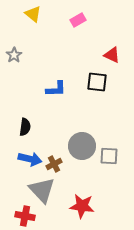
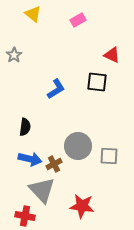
blue L-shape: rotated 30 degrees counterclockwise
gray circle: moved 4 px left
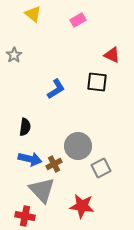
gray square: moved 8 px left, 12 px down; rotated 30 degrees counterclockwise
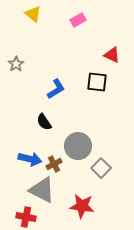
gray star: moved 2 px right, 9 px down
black semicircle: moved 19 px right, 5 px up; rotated 138 degrees clockwise
gray square: rotated 18 degrees counterclockwise
gray triangle: rotated 20 degrees counterclockwise
red cross: moved 1 px right, 1 px down
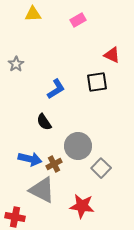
yellow triangle: rotated 42 degrees counterclockwise
black square: rotated 15 degrees counterclockwise
red cross: moved 11 px left
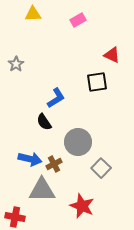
blue L-shape: moved 9 px down
gray circle: moved 4 px up
gray triangle: rotated 28 degrees counterclockwise
red star: rotated 15 degrees clockwise
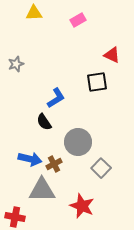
yellow triangle: moved 1 px right, 1 px up
gray star: rotated 14 degrees clockwise
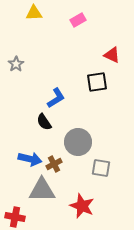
gray star: rotated 14 degrees counterclockwise
gray square: rotated 36 degrees counterclockwise
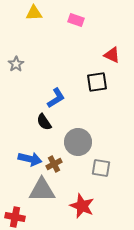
pink rectangle: moved 2 px left; rotated 49 degrees clockwise
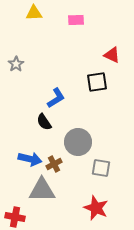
pink rectangle: rotated 21 degrees counterclockwise
red star: moved 14 px right, 2 px down
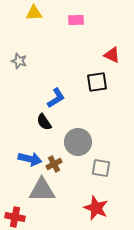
gray star: moved 3 px right, 3 px up; rotated 21 degrees counterclockwise
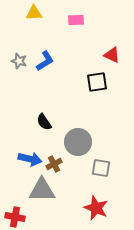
blue L-shape: moved 11 px left, 37 px up
